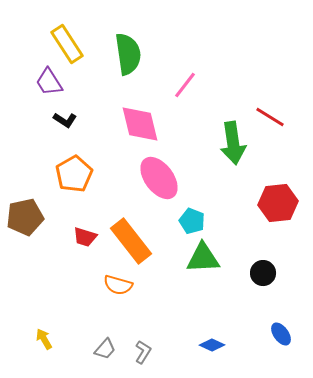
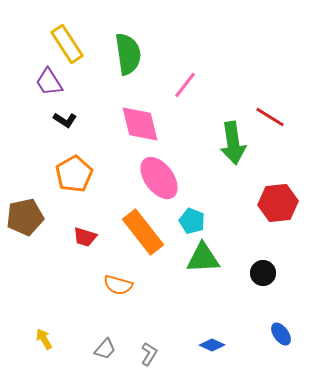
orange rectangle: moved 12 px right, 9 px up
gray L-shape: moved 6 px right, 2 px down
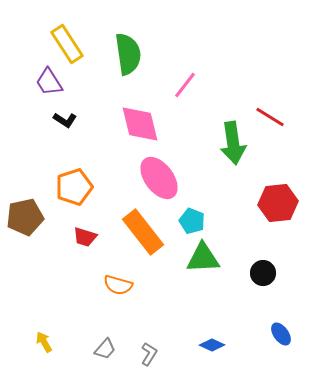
orange pentagon: moved 13 px down; rotated 12 degrees clockwise
yellow arrow: moved 3 px down
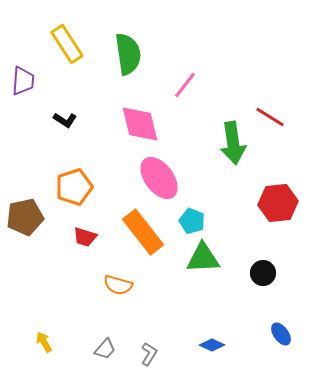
purple trapezoid: moved 26 px left, 1 px up; rotated 144 degrees counterclockwise
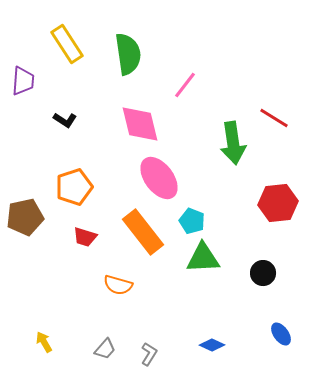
red line: moved 4 px right, 1 px down
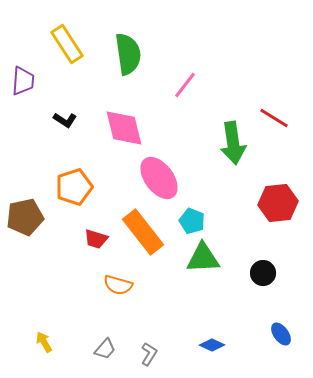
pink diamond: moved 16 px left, 4 px down
red trapezoid: moved 11 px right, 2 px down
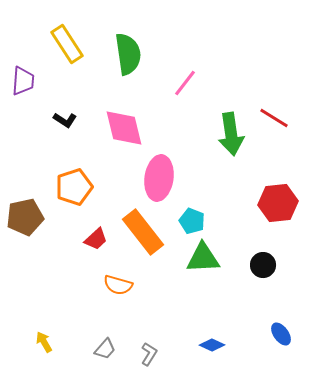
pink line: moved 2 px up
green arrow: moved 2 px left, 9 px up
pink ellipse: rotated 45 degrees clockwise
red trapezoid: rotated 60 degrees counterclockwise
black circle: moved 8 px up
